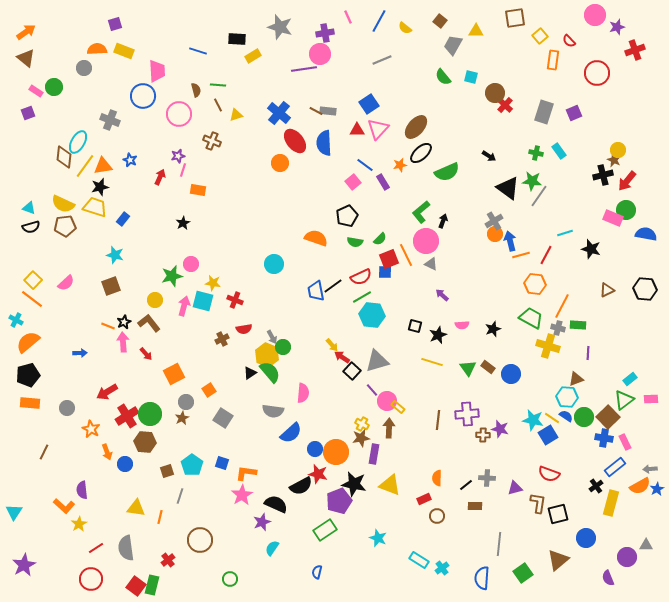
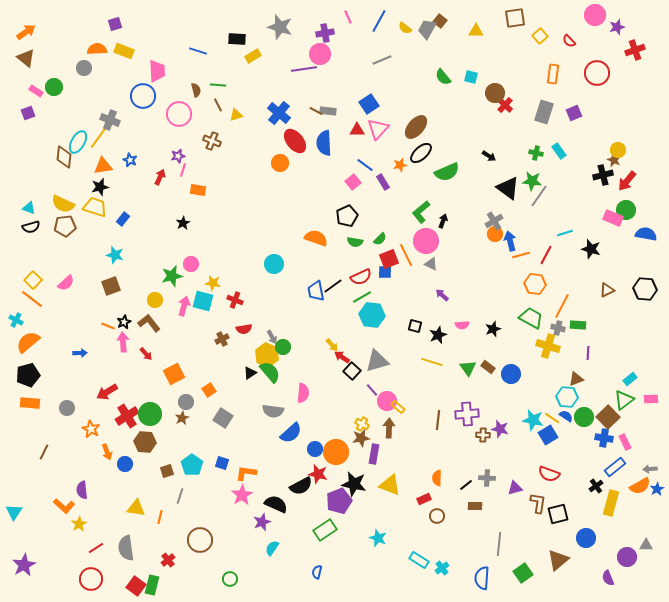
gray trapezoid at (453, 45): moved 26 px left, 16 px up
orange rectangle at (553, 60): moved 14 px down
yellow line at (85, 166): moved 14 px right, 29 px up
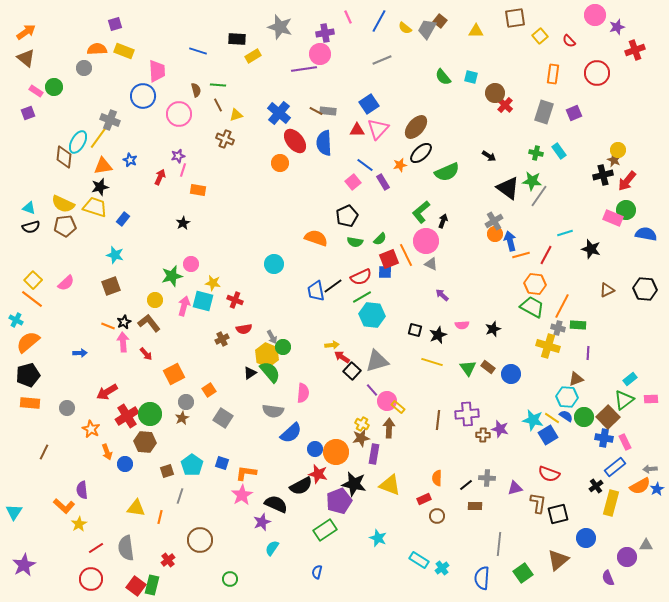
brown cross at (212, 141): moved 13 px right, 2 px up
green trapezoid at (531, 318): moved 1 px right, 11 px up
black square at (415, 326): moved 4 px down
yellow arrow at (332, 345): rotated 56 degrees counterclockwise
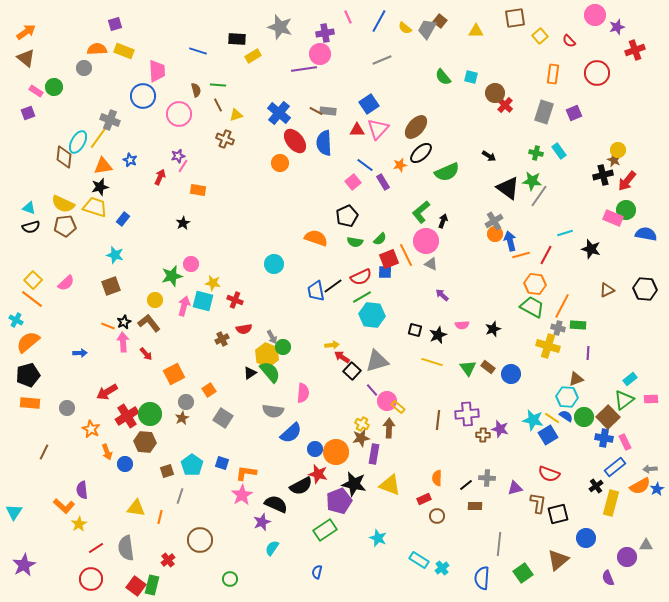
pink line at (183, 170): moved 4 px up; rotated 16 degrees clockwise
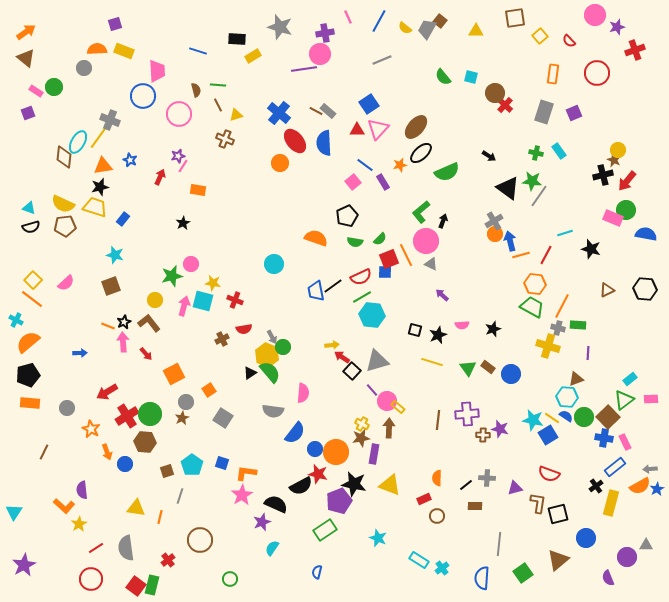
gray rectangle at (328, 111): rotated 35 degrees clockwise
blue semicircle at (291, 433): moved 4 px right; rotated 10 degrees counterclockwise
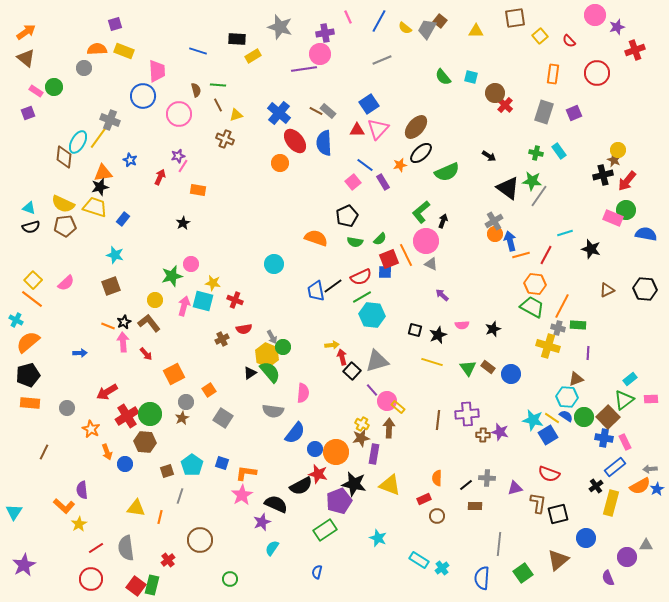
orange triangle at (103, 166): moved 7 px down
red arrow at (342, 357): rotated 42 degrees clockwise
purple star at (500, 429): moved 3 px down
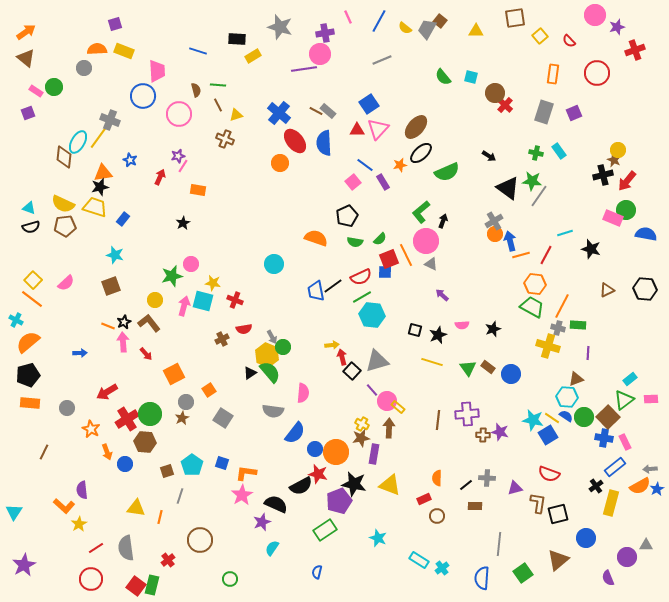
red cross at (127, 416): moved 3 px down
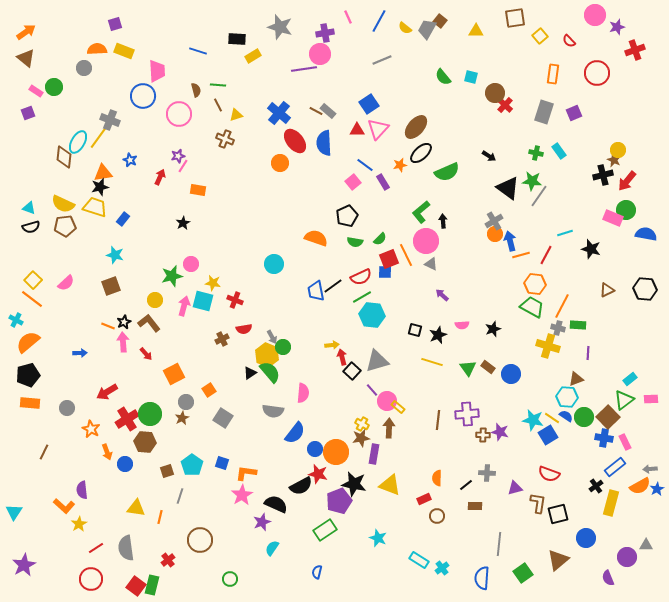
black arrow at (443, 221): rotated 24 degrees counterclockwise
gray cross at (487, 478): moved 5 px up
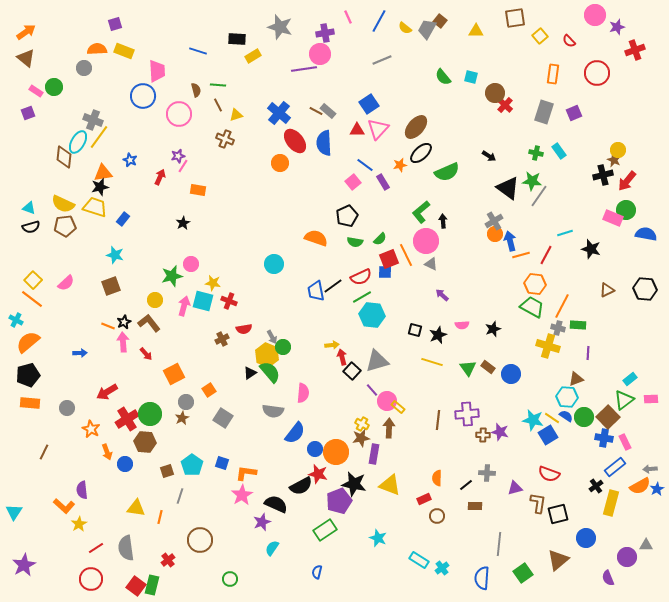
gray cross at (110, 120): moved 17 px left
red cross at (235, 300): moved 6 px left, 1 px down
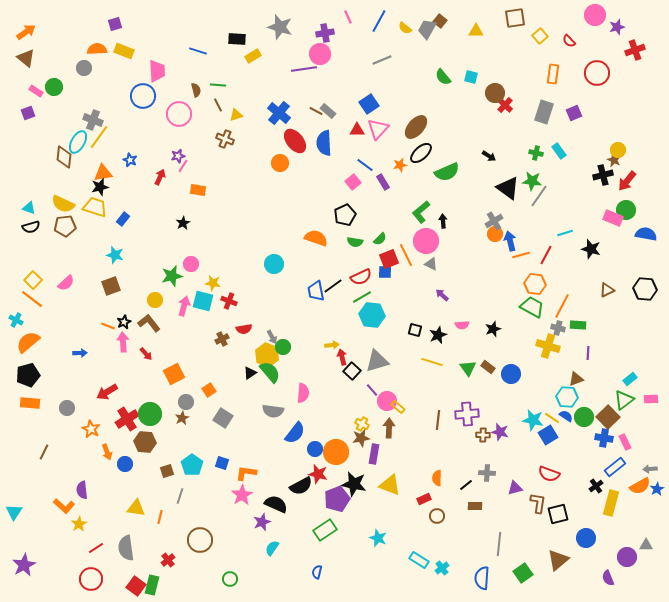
black pentagon at (347, 216): moved 2 px left, 1 px up
purple pentagon at (339, 501): moved 2 px left, 2 px up
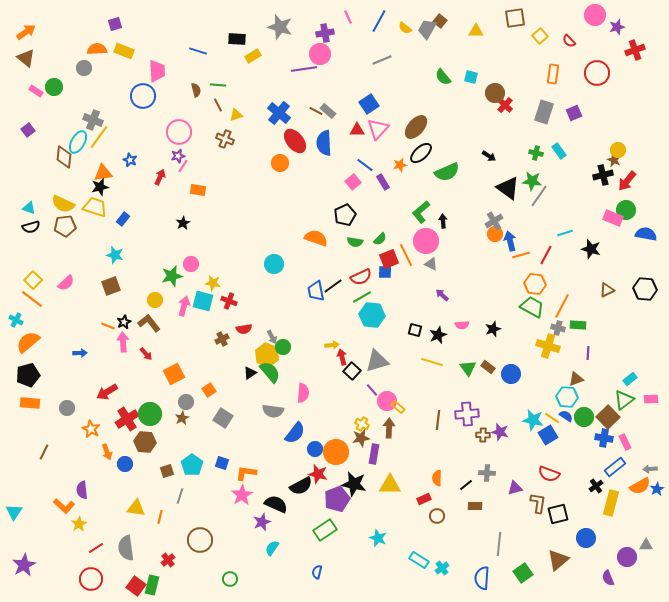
purple square at (28, 113): moved 17 px down; rotated 16 degrees counterclockwise
pink circle at (179, 114): moved 18 px down
yellow triangle at (390, 485): rotated 20 degrees counterclockwise
